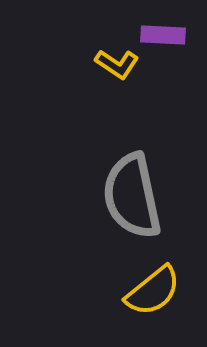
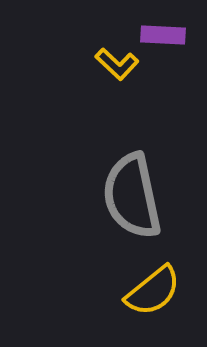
yellow L-shape: rotated 9 degrees clockwise
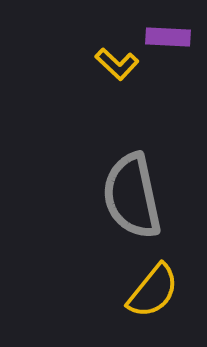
purple rectangle: moved 5 px right, 2 px down
yellow semicircle: rotated 12 degrees counterclockwise
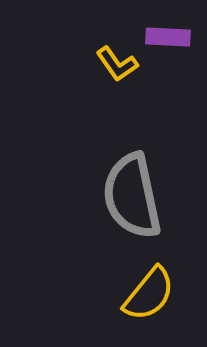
yellow L-shape: rotated 12 degrees clockwise
yellow semicircle: moved 4 px left, 3 px down
